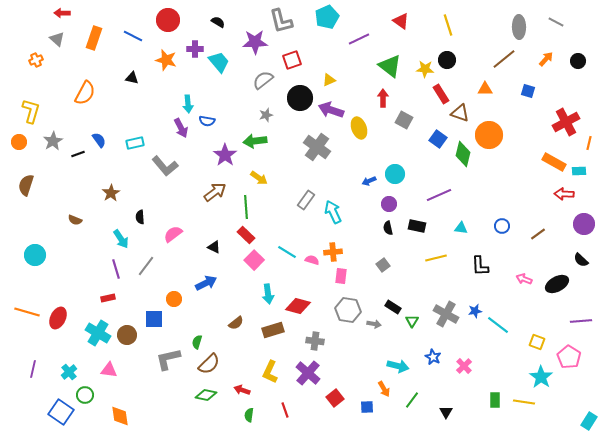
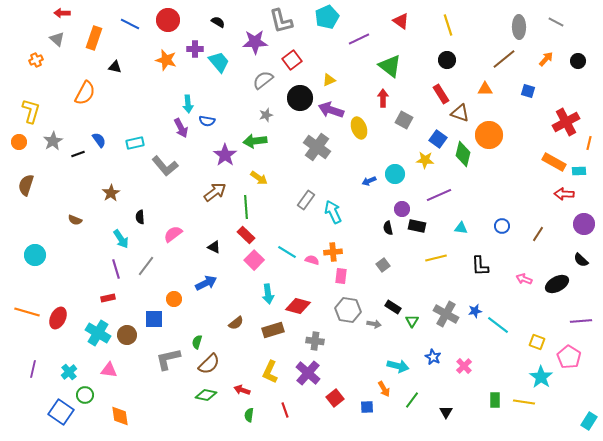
blue line at (133, 36): moved 3 px left, 12 px up
red square at (292, 60): rotated 18 degrees counterclockwise
yellow star at (425, 69): moved 91 px down
black triangle at (132, 78): moved 17 px left, 11 px up
purple circle at (389, 204): moved 13 px right, 5 px down
brown line at (538, 234): rotated 21 degrees counterclockwise
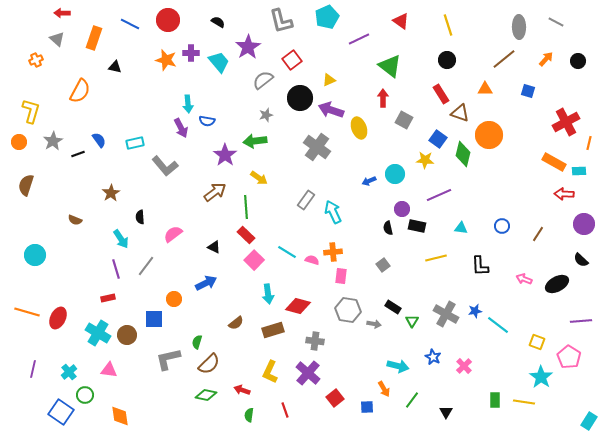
purple star at (255, 42): moved 7 px left, 5 px down; rotated 30 degrees counterclockwise
purple cross at (195, 49): moved 4 px left, 4 px down
orange semicircle at (85, 93): moved 5 px left, 2 px up
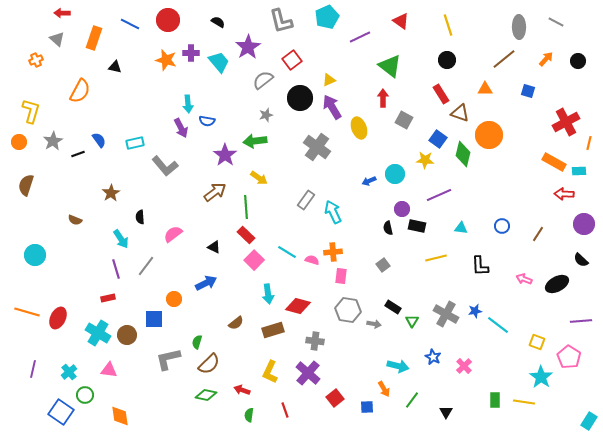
purple line at (359, 39): moved 1 px right, 2 px up
purple arrow at (331, 110): moved 1 px right, 3 px up; rotated 40 degrees clockwise
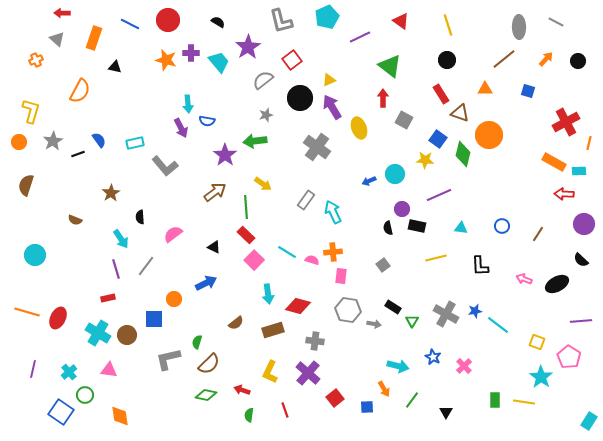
yellow arrow at (259, 178): moved 4 px right, 6 px down
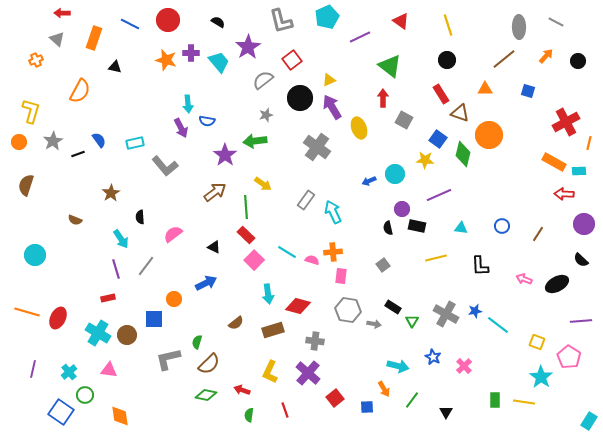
orange arrow at (546, 59): moved 3 px up
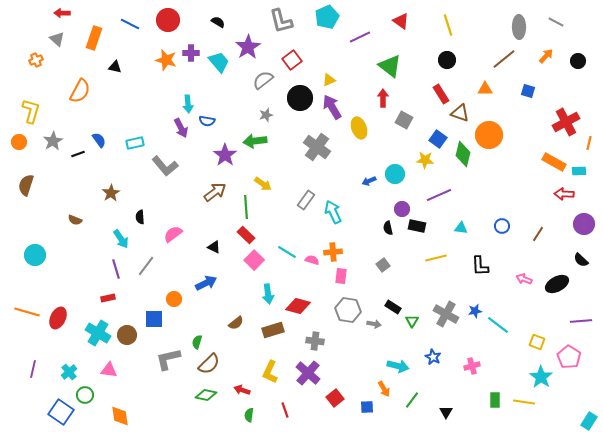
pink cross at (464, 366): moved 8 px right; rotated 28 degrees clockwise
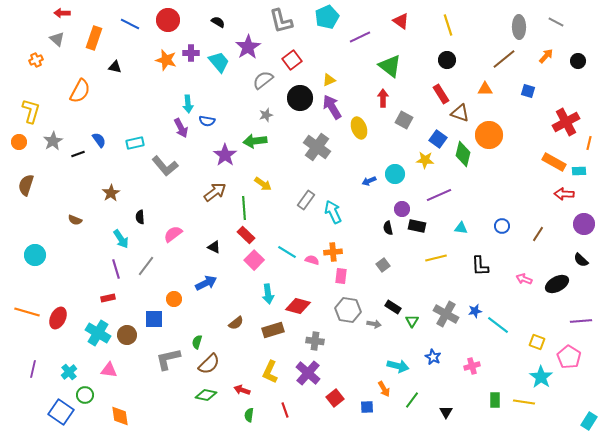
green line at (246, 207): moved 2 px left, 1 px down
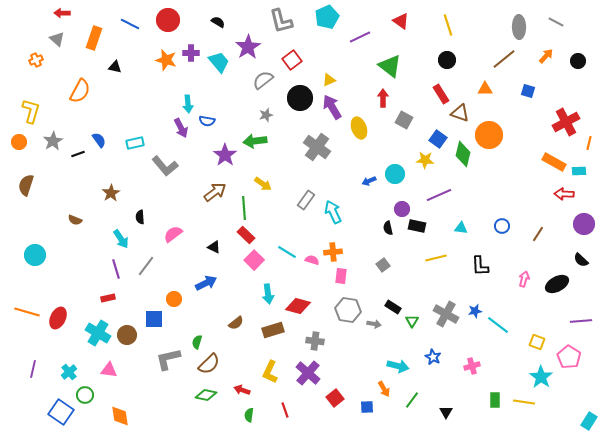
pink arrow at (524, 279): rotated 84 degrees clockwise
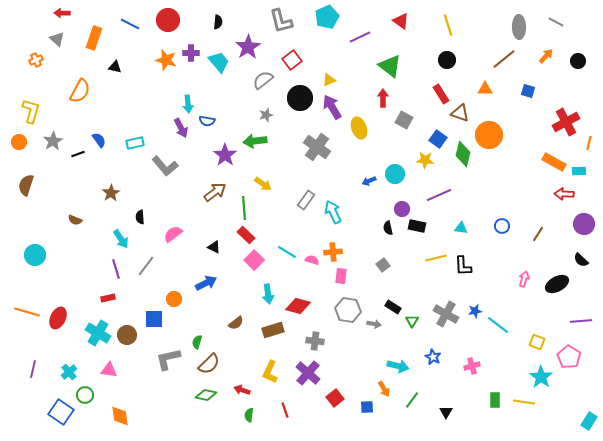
black semicircle at (218, 22): rotated 64 degrees clockwise
black L-shape at (480, 266): moved 17 px left
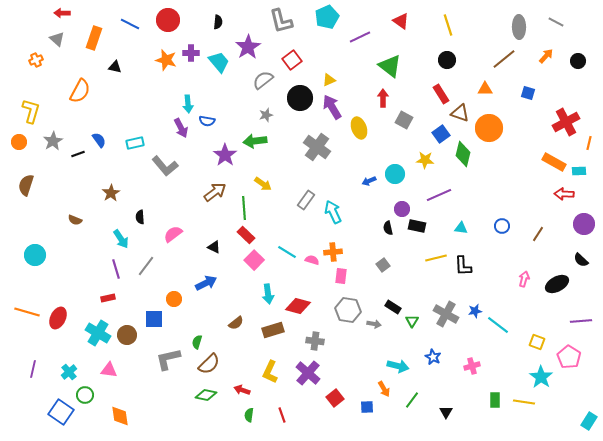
blue square at (528, 91): moved 2 px down
orange circle at (489, 135): moved 7 px up
blue square at (438, 139): moved 3 px right, 5 px up; rotated 18 degrees clockwise
red line at (285, 410): moved 3 px left, 5 px down
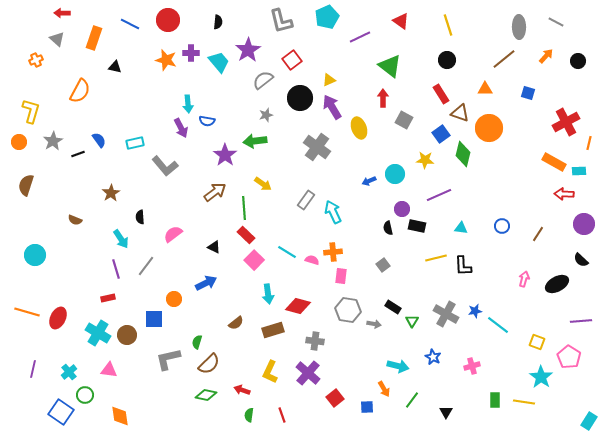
purple star at (248, 47): moved 3 px down
